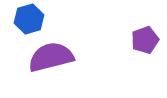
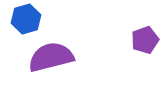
blue hexagon: moved 3 px left
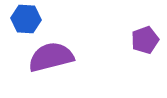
blue hexagon: rotated 20 degrees clockwise
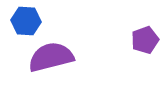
blue hexagon: moved 2 px down
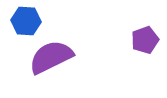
purple semicircle: rotated 12 degrees counterclockwise
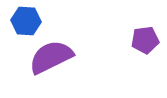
purple pentagon: rotated 12 degrees clockwise
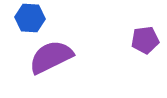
blue hexagon: moved 4 px right, 3 px up
